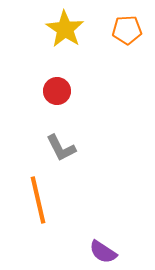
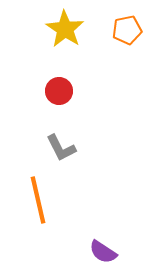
orange pentagon: rotated 8 degrees counterclockwise
red circle: moved 2 px right
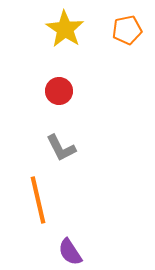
purple semicircle: moved 33 px left; rotated 24 degrees clockwise
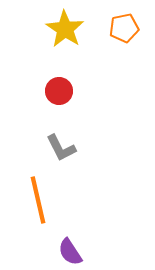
orange pentagon: moved 3 px left, 2 px up
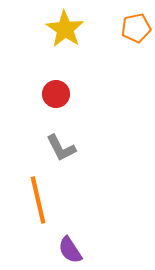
orange pentagon: moved 12 px right
red circle: moved 3 px left, 3 px down
purple semicircle: moved 2 px up
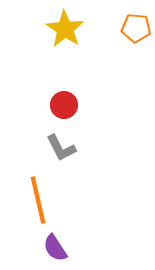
orange pentagon: rotated 16 degrees clockwise
red circle: moved 8 px right, 11 px down
purple semicircle: moved 15 px left, 2 px up
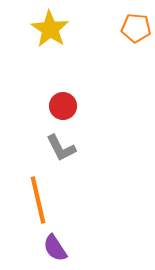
yellow star: moved 15 px left
red circle: moved 1 px left, 1 px down
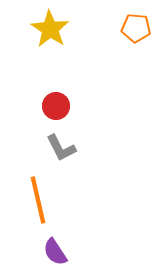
red circle: moved 7 px left
purple semicircle: moved 4 px down
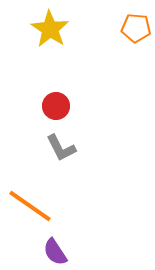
orange line: moved 8 px left, 6 px down; rotated 42 degrees counterclockwise
